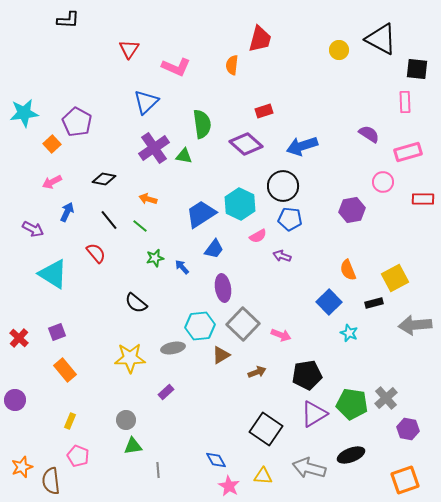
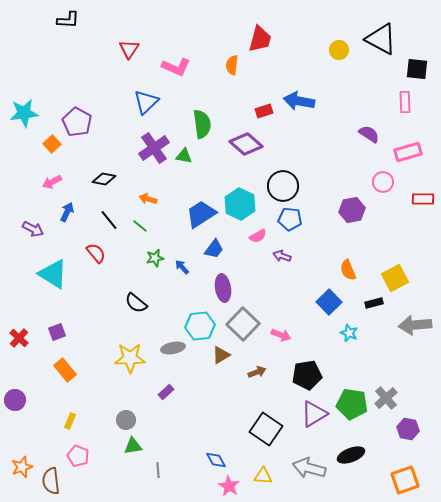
blue arrow at (302, 146): moved 3 px left, 45 px up; rotated 28 degrees clockwise
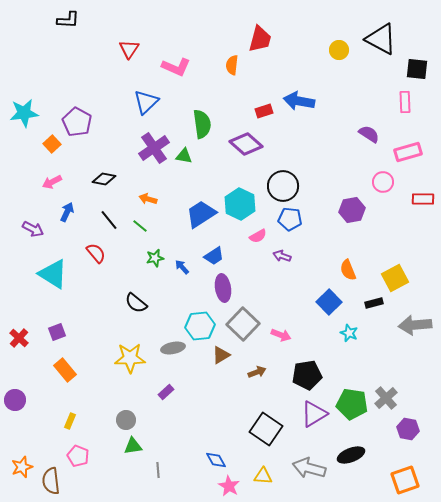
blue trapezoid at (214, 249): moved 7 px down; rotated 20 degrees clockwise
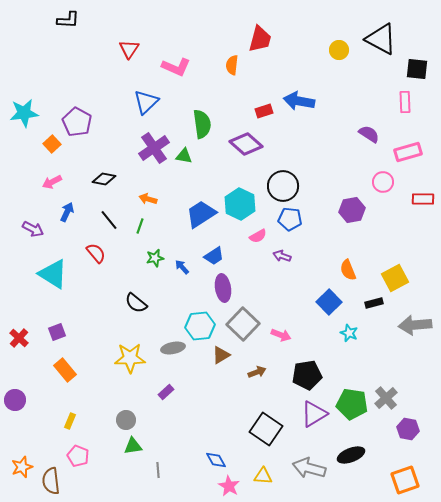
green line at (140, 226): rotated 70 degrees clockwise
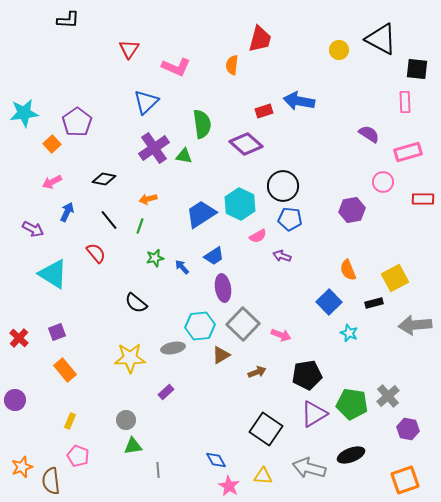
purple pentagon at (77, 122): rotated 8 degrees clockwise
orange arrow at (148, 199): rotated 30 degrees counterclockwise
gray cross at (386, 398): moved 2 px right, 2 px up
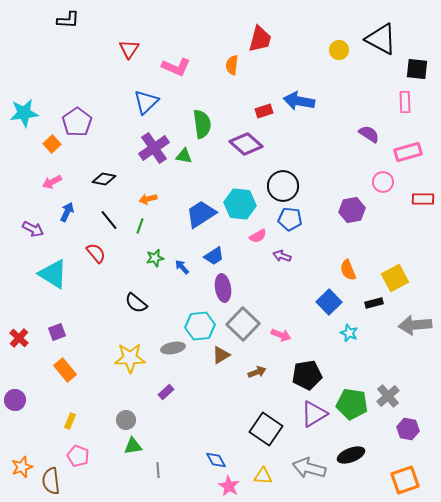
cyan hexagon at (240, 204): rotated 20 degrees counterclockwise
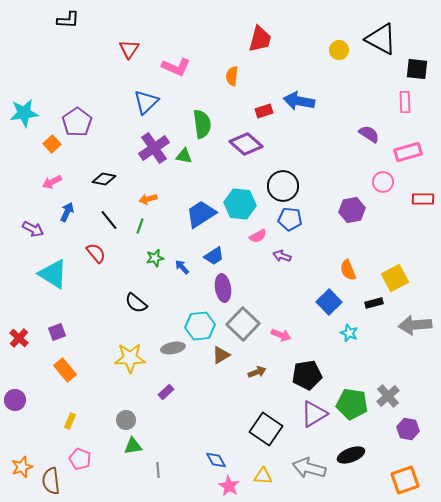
orange semicircle at (232, 65): moved 11 px down
pink pentagon at (78, 456): moved 2 px right, 3 px down
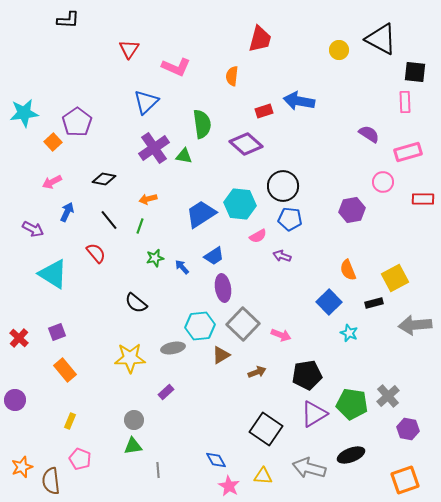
black square at (417, 69): moved 2 px left, 3 px down
orange square at (52, 144): moved 1 px right, 2 px up
gray circle at (126, 420): moved 8 px right
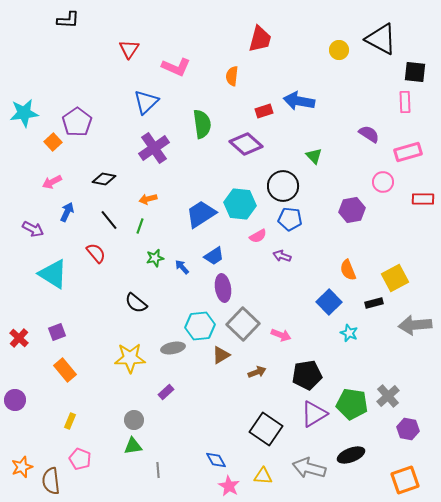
green triangle at (184, 156): moved 130 px right; rotated 36 degrees clockwise
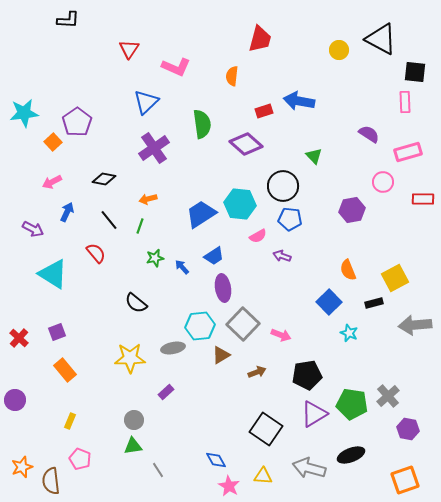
gray line at (158, 470): rotated 28 degrees counterclockwise
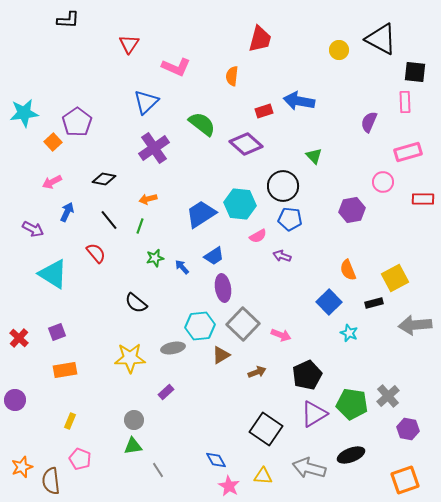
red triangle at (129, 49): moved 5 px up
green semicircle at (202, 124): rotated 44 degrees counterclockwise
purple semicircle at (369, 134): moved 12 px up; rotated 100 degrees counterclockwise
orange rectangle at (65, 370): rotated 60 degrees counterclockwise
black pentagon at (307, 375): rotated 16 degrees counterclockwise
